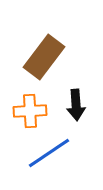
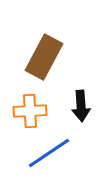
brown rectangle: rotated 9 degrees counterclockwise
black arrow: moved 5 px right, 1 px down
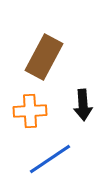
black arrow: moved 2 px right, 1 px up
blue line: moved 1 px right, 6 px down
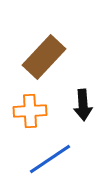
brown rectangle: rotated 15 degrees clockwise
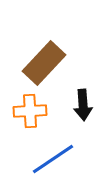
brown rectangle: moved 6 px down
blue line: moved 3 px right
